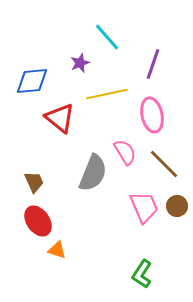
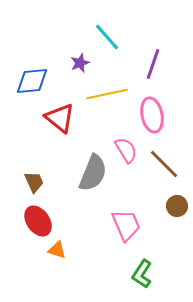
pink semicircle: moved 1 px right, 2 px up
pink trapezoid: moved 18 px left, 18 px down
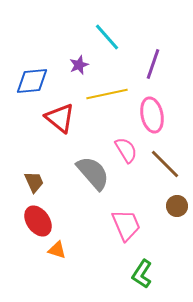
purple star: moved 1 px left, 2 px down
brown line: moved 1 px right
gray semicircle: rotated 63 degrees counterclockwise
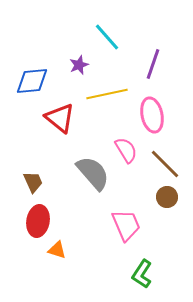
brown trapezoid: moved 1 px left
brown circle: moved 10 px left, 9 px up
red ellipse: rotated 44 degrees clockwise
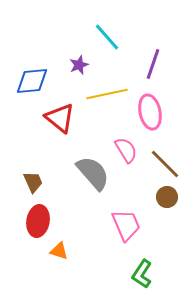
pink ellipse: moved 2 px left, 3 px up
orange triangle: moved 2 px right, 1 px down
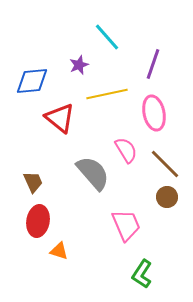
pink ellipse: moved 4 px right, 1 px down
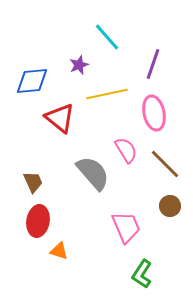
brown circle: moved 3 px right, 9 px down
pink trapezoid: moved 2 px down
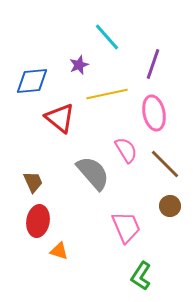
green L-shape: moved 1 px left, 2 px down
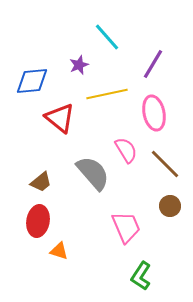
purple line: rotated 12 degrees clockwise
brown trapezoid: moved 8 px right; rotated 75 degrees clockwise
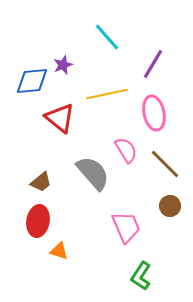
purple star: moved 16 px left
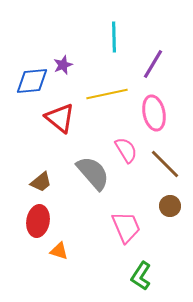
cyan line: moved 7 px right; rotated 40 degrees clockwise
